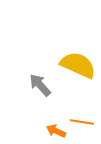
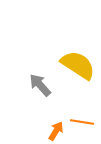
yellow semicircle: rotated 9 degrees clockwise
orange arrow: rotated 96 degrees clockwise
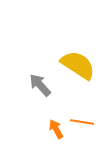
orange arrow: moved 2 px up; rotated 60 degrees counterclockwise
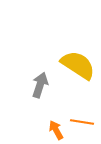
gray arrow: rotated 60 degrees clockwise
orange arrow: moved 1 px down
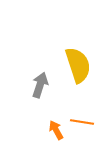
yellow semicircle: rotated 39 degrees clockwise
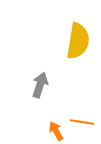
yellow semicircle: moved 24 px up; rotated 27 degrees clockwise
orange arrow: moved 1 px down
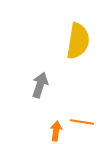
orange arrow: rotated 36 degrees clockwise
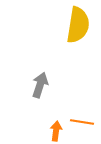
yellow semicircle: moved 16 px up
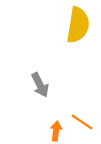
gray arrow: rotated 135 degrees clockwise
orange line: rotated 25 degrees clockwise
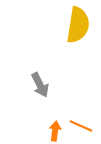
orange line: moved 1 px left, 4 px down; rotated 10 degrees counterclockwise
orange arrow: moved 1 px left
